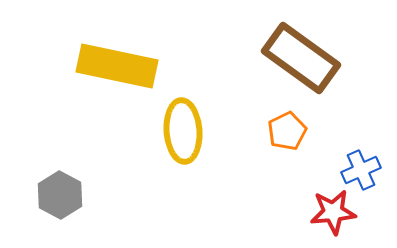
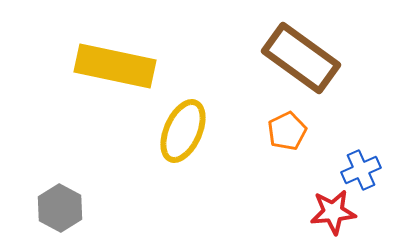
yellow rectangle: moved 2 px left
yellow ellipse: rotated 28 degrees clockwise
gray hexagon: moved 13 px down
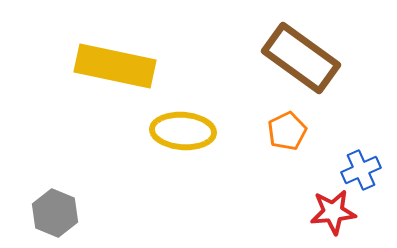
yellow ellipse: rotated 70 degrees clockwise
gray hexagon: moved 5 px left, 5 px down; rotated 6 degrees counterclockwise
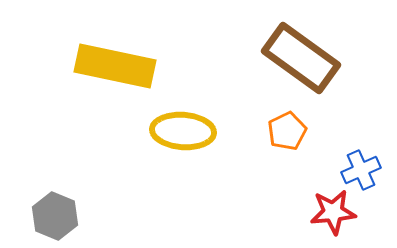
gray hexagon: moved 3 px down
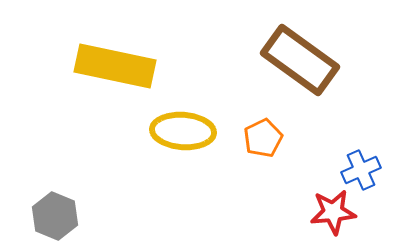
brown rectangle: moved 1 px left, 2 px down
orange pentagon: moved 24 px left, 7 px down
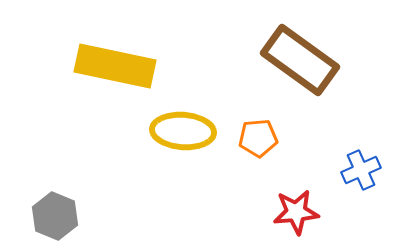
orange pentagon: moved 5 px left; rotated 21 degrees clockwise
red star: moved 37 px left
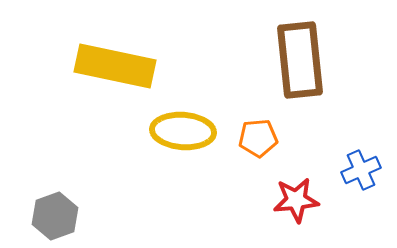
brown rectangle: rotated 48 degrees clockwise
red star: moved 12 px up
gray hexagon: rotated 18 degrees clockwise
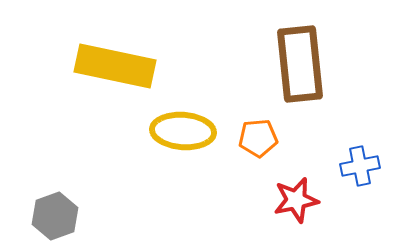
brown rectangle: moved 4 px down
blue cross: moved 1 px left, 4 px up; rotated 12 degrees clockwise
red star: rotated 6 degrees counterclockwise
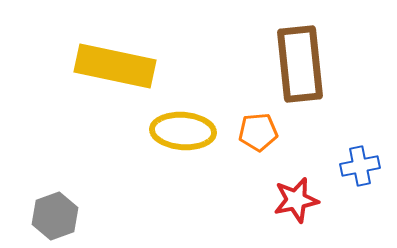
orange pentagon: moved 6 px up
